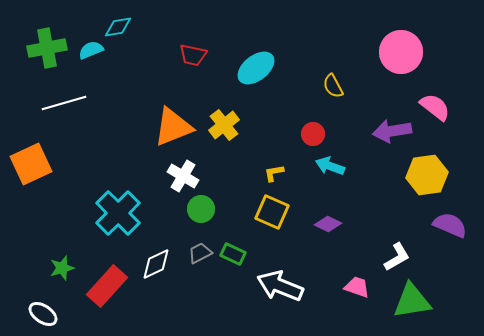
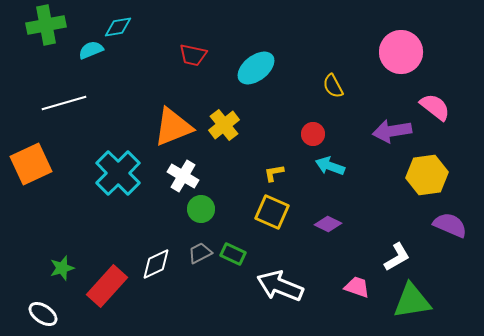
green cross: moved 1 px left, 23 px up
cyan cross: moved 40 px up
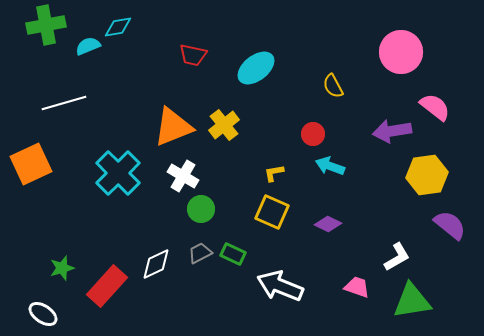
cyan semicircle: moved 3 px left, 4 px up
purple semicircle: rotated 16 degrees clockwise
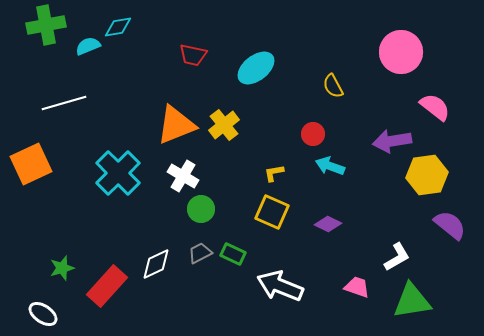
orange triangle: moved 3 px right, 2 px up
purple arrow: moved 10 px down
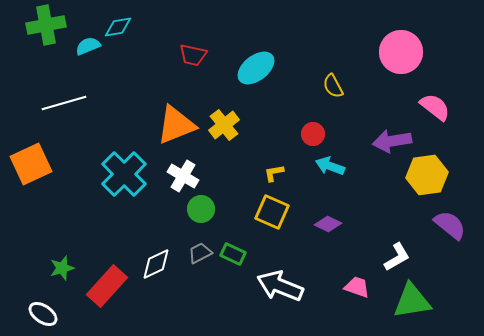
cyan cross: moved 6 px right, 1 px down
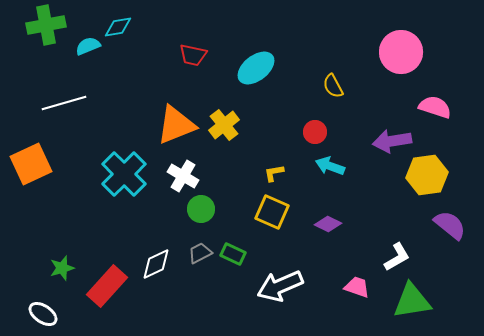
pink semicircle: rotated 20 degrees counterclockwise
red circle: moved 2 px right, 2 px up
white arrow: rotated 45 degrees counterclockwise
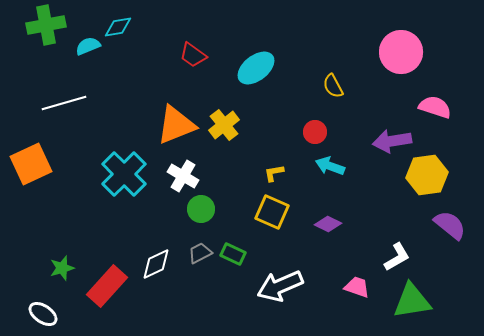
red trapezoid: rotated 24 degrees clockwise
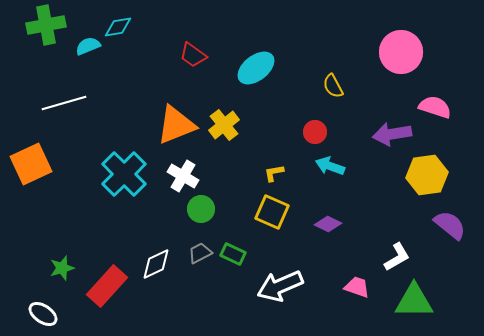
purple arrow: moved 7 px up
green triangle: moved 2 px right; rotated 9 degrees clockwise
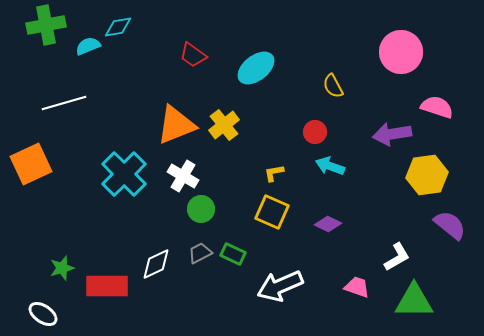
pink semicircle: moved 2 px right
red rectangle: rotated 48 degrees clockwise
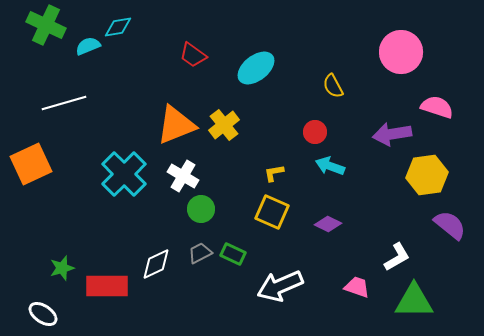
green cross: rotated 36 degrees clockwise
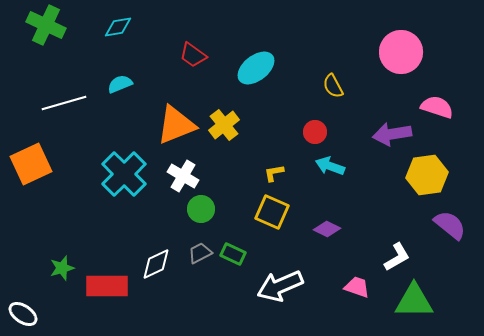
cyan semicircle: moved 32 px right, 38 px down
purple diamond: moved 1 px left, 5 px down
white ellipse: moved 20 px left
